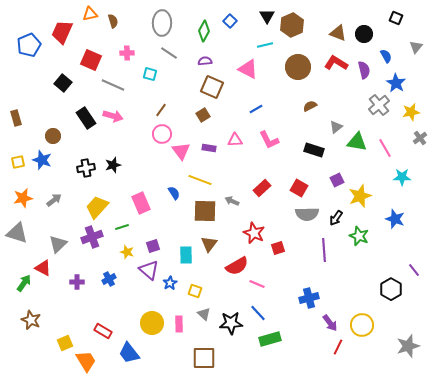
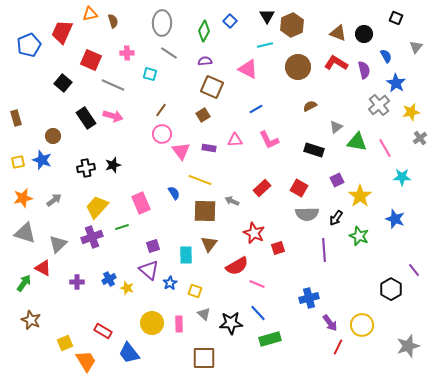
yellow star at (360, 196): rotated 15 degrees counterclockwise
gray triangle at (17, 233): moved 8 px right
yellow star at (127, 252): moved 36 px down
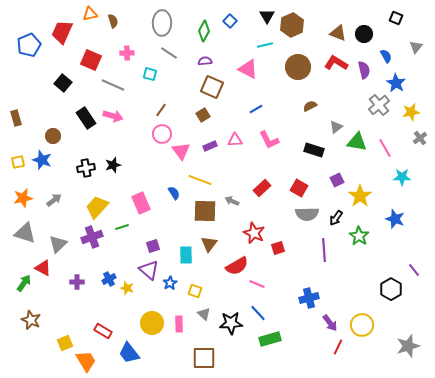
purple rectangle at (209, 148): moved 1 px right, 2 px up; rotated 32 degrees counterclockwise
green star at (359, 236): rotated 12 degrees clockwise
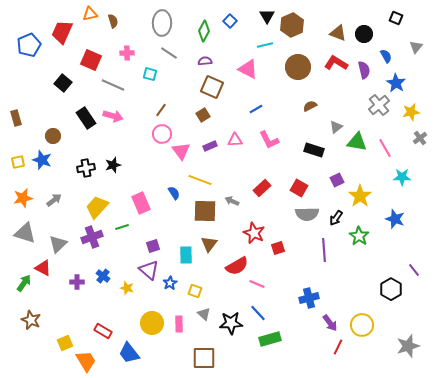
blue cross at (109, 279): moved 6 px left, 3 px up; rotated 24 degrees counterclockwise
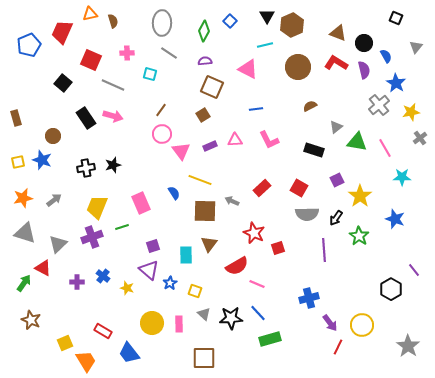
black circle at (364, 34): moved 9 px down
blue line at (256, 109): rotated 24 degrees clockwise
yellow trapezoid at (97, 207): rotated 20 degrees counterclockwise
black star at (231, 323): moved 5 px up
gray star at (408, 346): rotated 20 degrees counterclockwise
